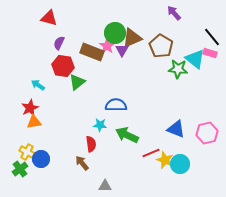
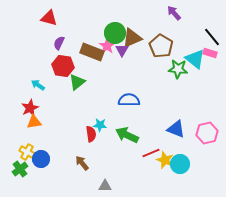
blue semicircle: moved 13 px right, 5 px up
red semicircle: moved 10 px up
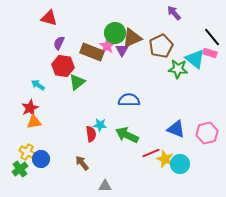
brown pentagon: rotated 15 degrees clockwise
yellow star: moved 1 px up
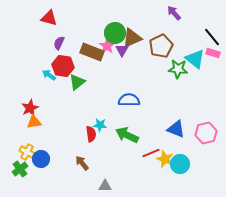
pink rectangle: moved 3 px right
cyan arrow: moved 11 px right, 10 px up
pink hexagon: moved 1 px left
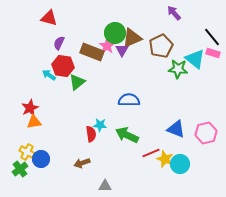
brown arrow: rotated 70 degrees counterclockwise
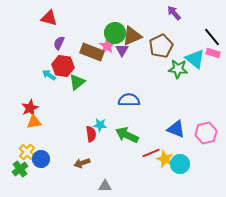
brown triangle: moved 2 px up
yellow cross: rotated 14 degrees clockwise
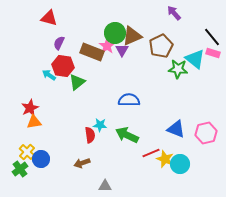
red semicircle: moved 1 px left, 1 px down
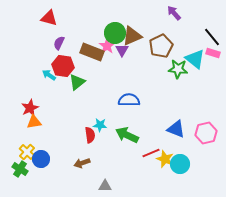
green cross: rotated 21 degrees counterclockwise
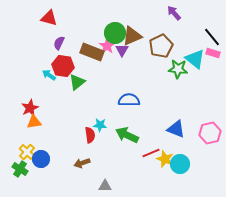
pink hexagon: moved 4 px right
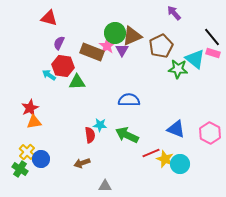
green triangle: rotated 36 degrees clockwise
pink hexagon: rotated 20 degrees counterclockwise
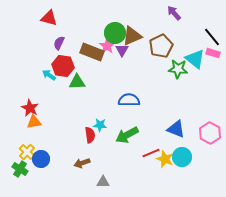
red star: rotated 18 degrees counterclockwise
green arrow: rotated 55 degrees counterclockwise
cyan circle: moved 2 px right, 7 px up
gray triangle: moved 2 px left, 4 px up
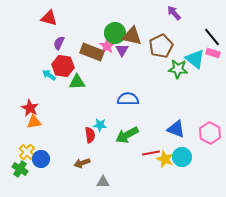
brown triangle: rotated 35 degrees clockwise
blue semicircle: moved 1 px left, 1 px up
red line: rotated 12 degrees clockwise
